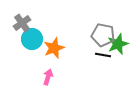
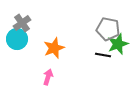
gray pentagon: moved 5 px right, 6 px up
cyan circle: moved 15 px left
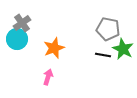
green star: moved 5 px right, 5 px down; rotated 25 degrees counterclockwise
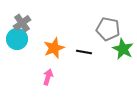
black line: moved 19 px left, 3 px up
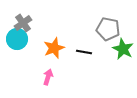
gray cross: moved 1 px right
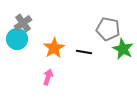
orange star: rotated 10 degrees counterclockwise
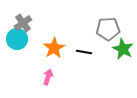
gray pentagon: rotated 15 degrees counterclockwise
